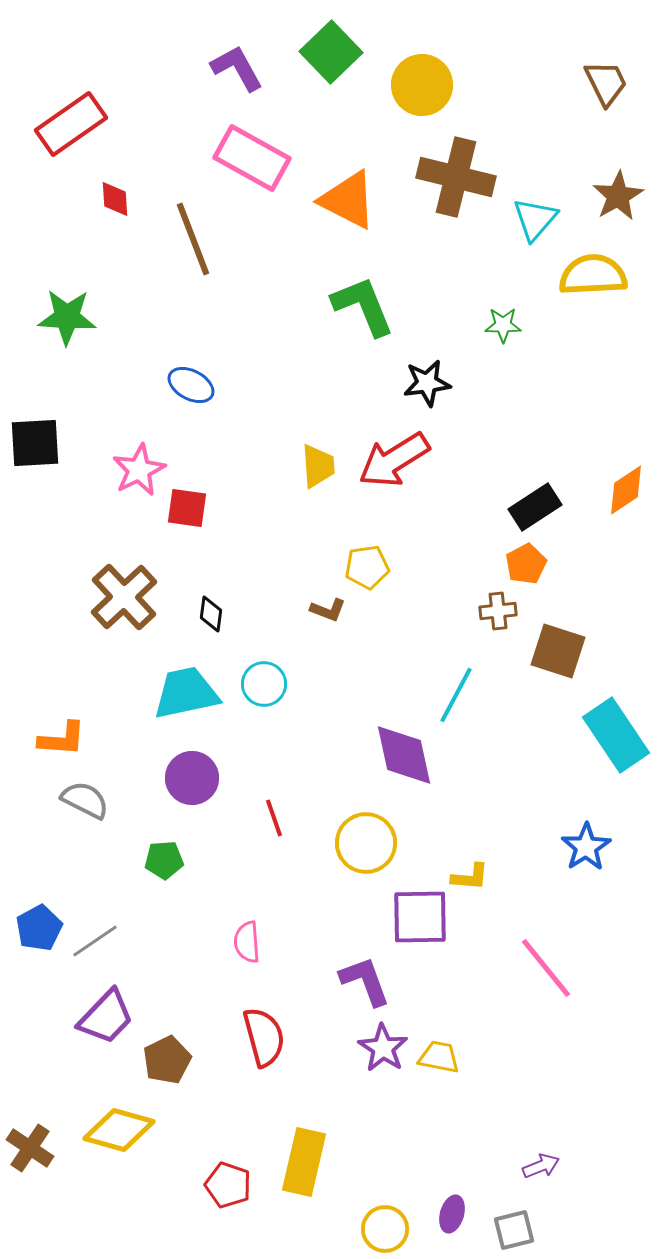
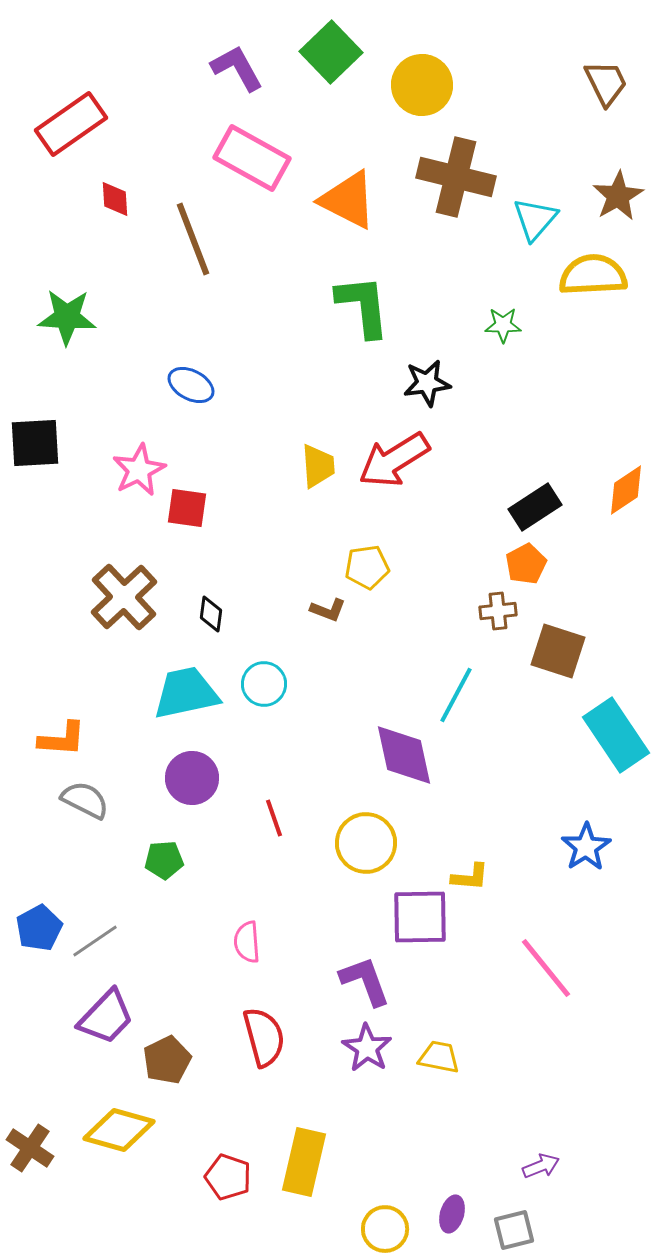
green L-shape at (363, 306): rotated 16 degrees clockwise
purple star at (383, 1048): moved 16 px left
red pentagon at (228, 1185): moved 8 px up
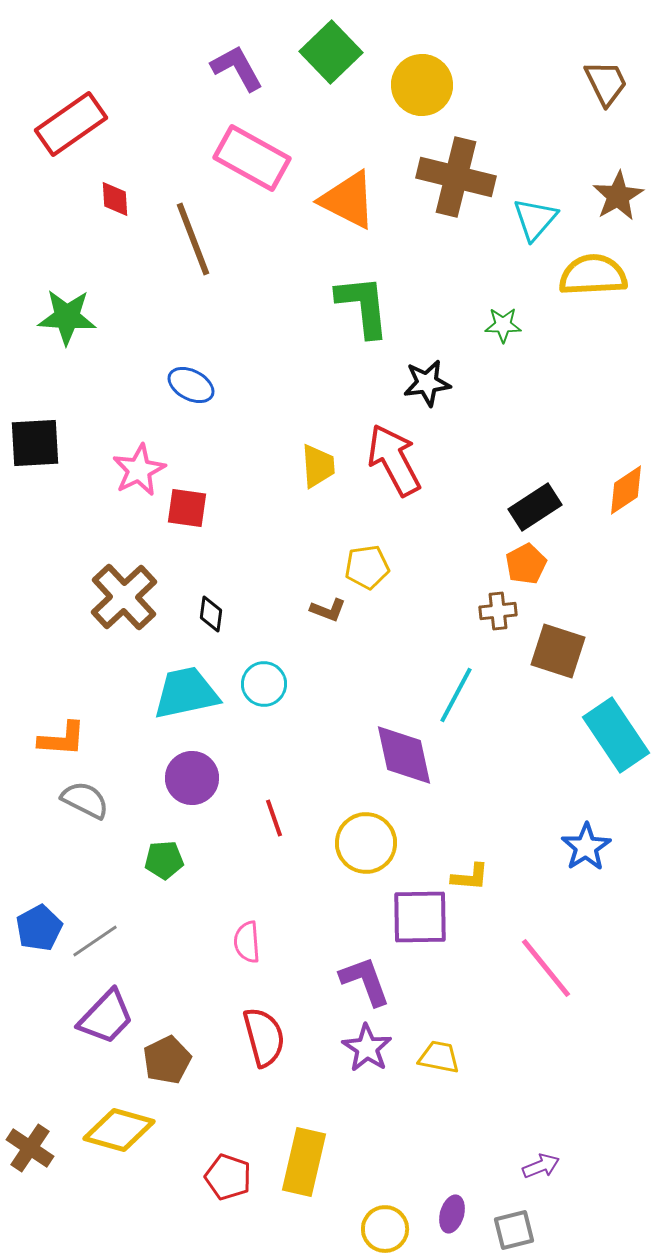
red arrow at (394, 460): rotated 94 degrees clockwise
